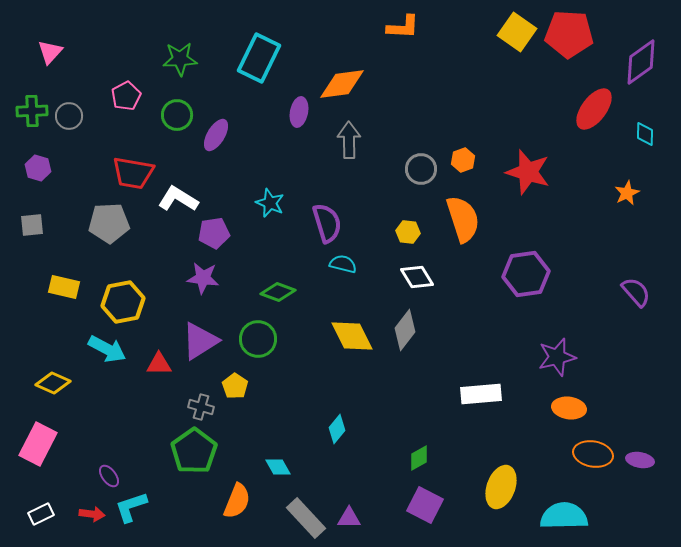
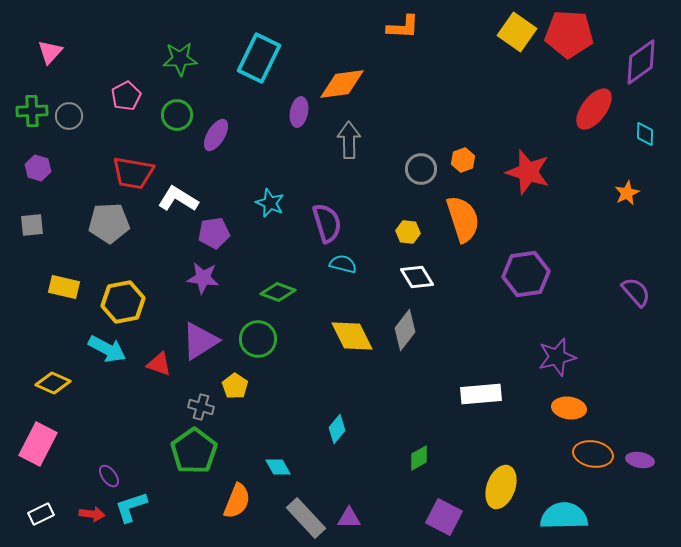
red triangle at (159, 364): rotated 20 degrees clockwise
purple square at (425, 505): moved 19 px right, 12 px down
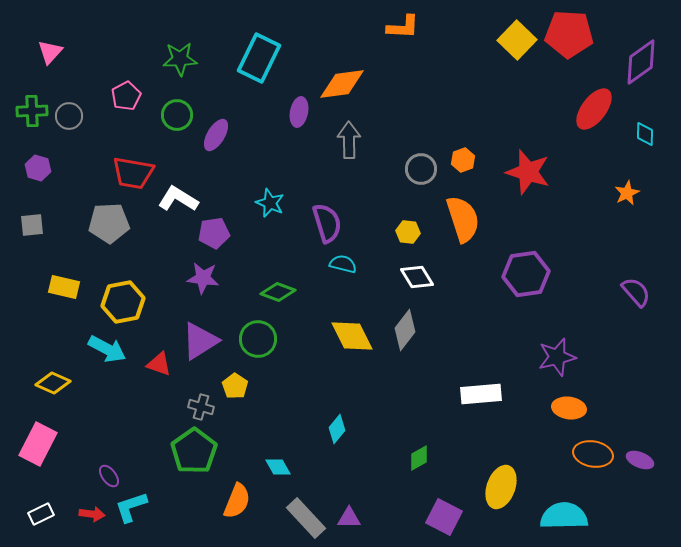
yellow square at (517, 32): moved 8 px down; rotated 9 degrees clockwise
purple ellipse at (640, 460): rotated 12 degrees clockwise
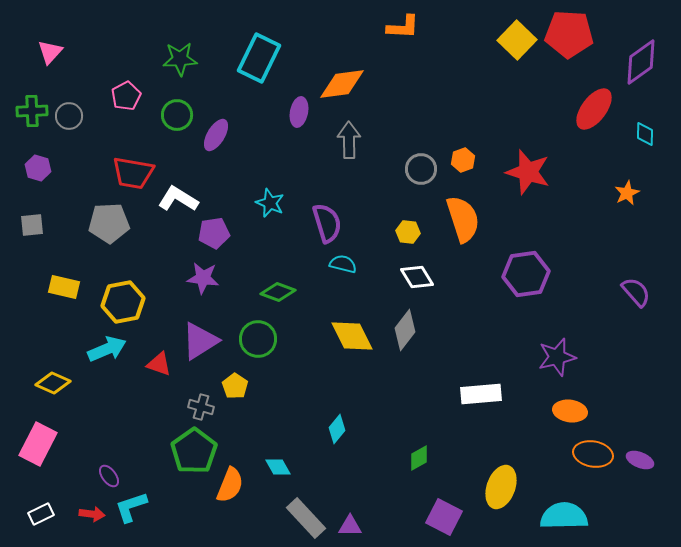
cyan arrow at (107, 349): rotated 51 degrees counterclockwise
orange ellipse at (569, 408): moved 1 px right, 3 px down
orange semicircle at (237, 501): moved 7 px left, 16 px up
purple triangle at (349, 518): moved 1 px right, 8 px down
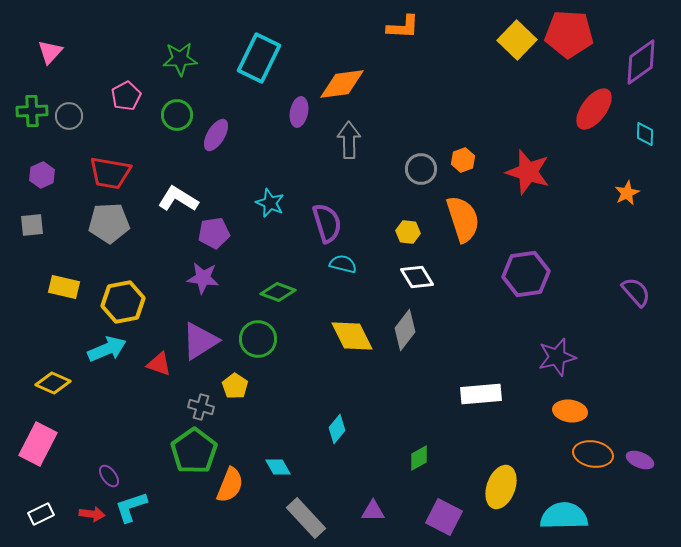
purple hexagon at (38, 168): moved 4 px right, 7 px down; rotated 20 degrees clockwise
red trapezoid at (133, 173): moved 23 px left
purple triangle at (350, 526): moved 23 px right, 15 px up
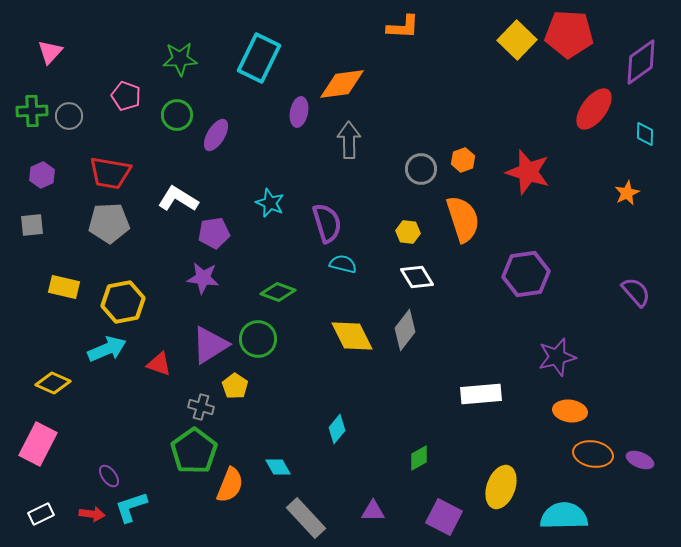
pink pentagon at (126, 96): rotated 24 degrees counterclockwise
purple triangle at (200, 341): moved 10 px right, 4 px down
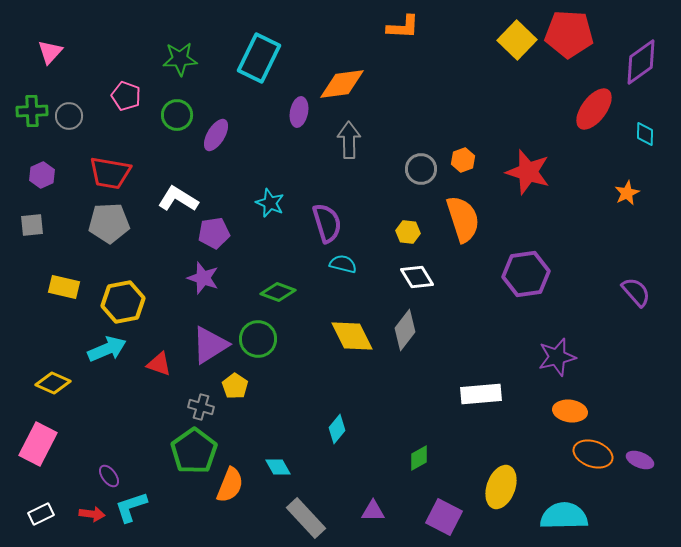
purple star at (203, 278): rotated 12 degrees clockwise
orange ellipse at (593, 454): rotated 9 degrees clockwise
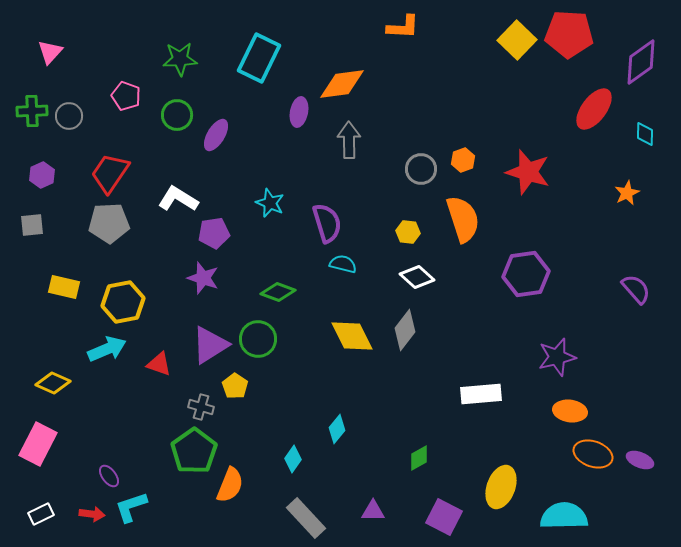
red trapezoid at (110, 173): rotated 114 degrees clockwise
white diamond at (417, 277): rotated 16 degrees counterclockwise
purple semicircle at (636, 292): moved 3 px up
cyan diamond at (278, 467): moved 15 px right, 8 px up; rotated 64 degrees clockwise
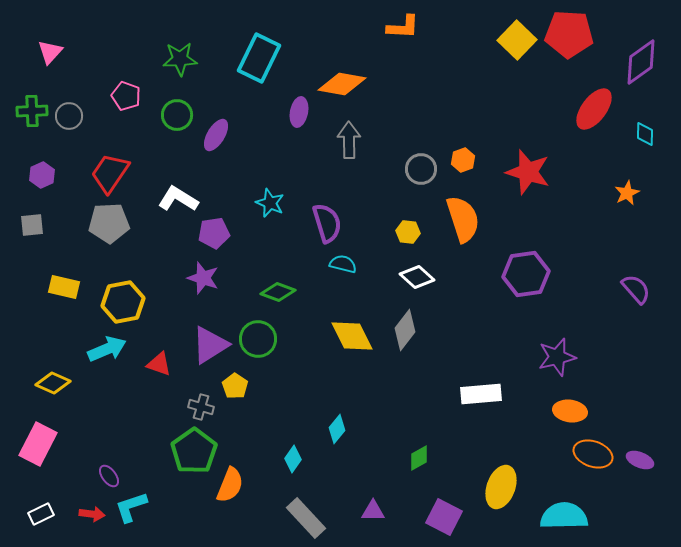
orange diamond at (342, 84): rotated 18 degrees clockwise
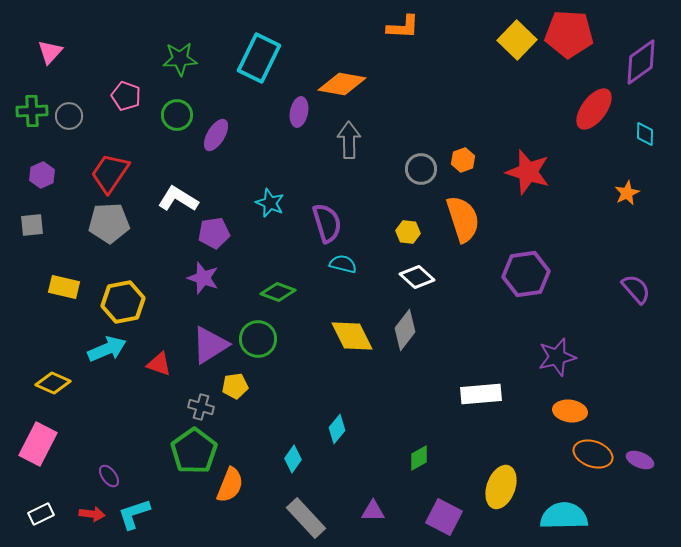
yellow pentagon at (235, 386): rotated 30 degrees clockwise
cyan L-shape at (131, 507): moved 3 px right, 7 px down
